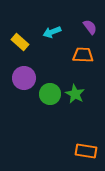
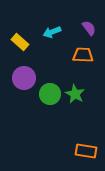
purple semicircle: moved 1 px left, 1 px down
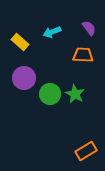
orange rectangle: rotated 40 degrees counterclockwise
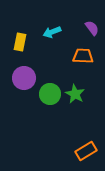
purple semicircle: moved 3 px right
yellow rectangle: rotated 60 degrees clockwise
orange trapezoid: moved 1 px down
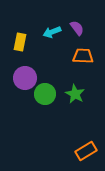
purple semicircle: moved 15 px left
purple circle: moved 1 px right
green circle: moved 5 px left
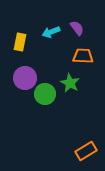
cyan arrow: moved 1 px left
green star: moved 5 px left, 11 px up
